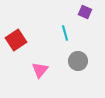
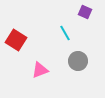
cyan line: rotated 14 degrees counterclockwise
red square: rotated 25 degrees counterclockwise
pink triangle: rotated 30 degrees clockwise
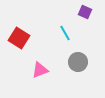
red square: moved 3 px right, 2 px up
gray circle: moved 1 px down
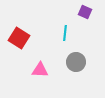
cyan line: rotated 35 degrees clockwise
gray circle: moved 2 px left
pink triangle: rotated 24 degrees clockwise
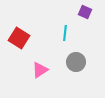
pink triangle: rotated 36 degrees counterclockwise
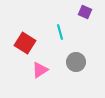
cyan line: moved 5 px left, 1 px up; rotated 21 degrees counterclockwise
red square: moved 6 px right, 5 px down
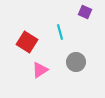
red square: moved 2 px right, 1 px up
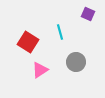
purple square: moved 3 px right, 2 px down
red square: moved 1 px right
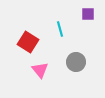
purple square: rotated 24 degrees counterclockwise
cyan line: moved 3 px up
pink triangle: rotated 36 degrees counterclockwise
